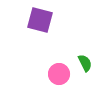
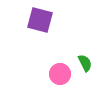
pink circle: moved 1 px right
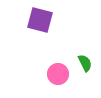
pink circle: moved 2 px left
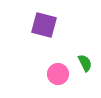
purple square: moved 4 px right, 5 px down
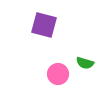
green semicircle: rotated 132 degrees clockwise
